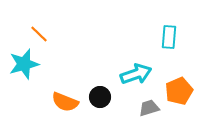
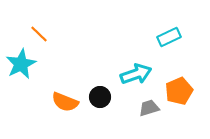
cyan rectangle: rotated 60 degrees clockwise
cyan star: moved 3 px left; rotated 12 degrees counterclockwise
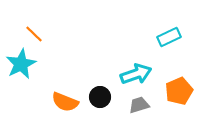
orange line: moved 5 px left
gray trapezoid: moved 10 px left, 3 px up
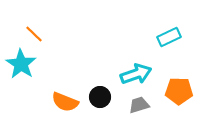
cyan star: rotated 12 degrees counterclockwise
orange pentagon: rotated 24 degrees clockwise
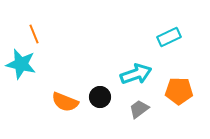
orange line: rotated 24 degrees clockwise
cyan star: rotated 20 degrees counterclockwise
gray trapezoid: moved 4 px down; rotated 20 degrees counterclockwise
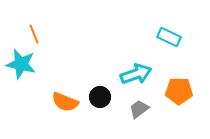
cyan rectangle: rotated 50 degrees clockwise
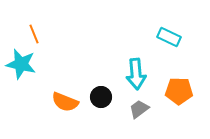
cyan arrow: rotated 104 degrees clockwise
black circle: moved 1 px right
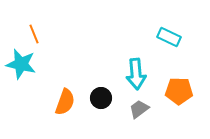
black circle: moved 1 px down
orange semicircle: rotated 92 degrees counterclockwise
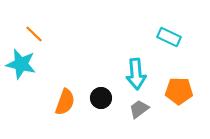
orange line: rotated 24 degrees counterclockwise
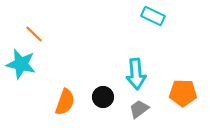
cyan rectangle: moved 16 px left, 21 px up
orange pentagon: moved 4 px right, 2 px down
black circle: moved 2 px right, 1 px up
